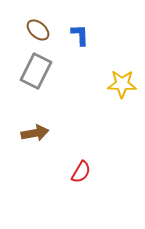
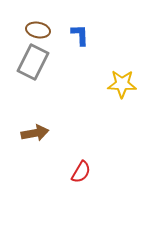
brown ellipse: rotated 30 degrees counterclockwise
gray rectangle: moved 3 px left, 9 px up
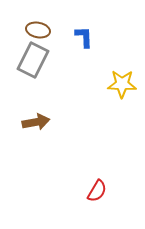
blue L-shape: moved 4 px right, 2 px down
gray rectangle: moved 2 px up
brown arrow: moved 1 px right, 11 px up
red semicircle: moved 16 px right, 19 px down
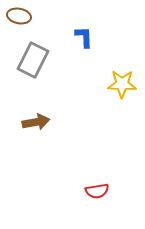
brown ellipse: moved 19 px left, 14 px up
red semicircle: rotated 50 degrees clockwise
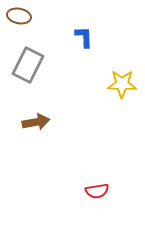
gray rectangle: moved 5 px left, 5 px down
